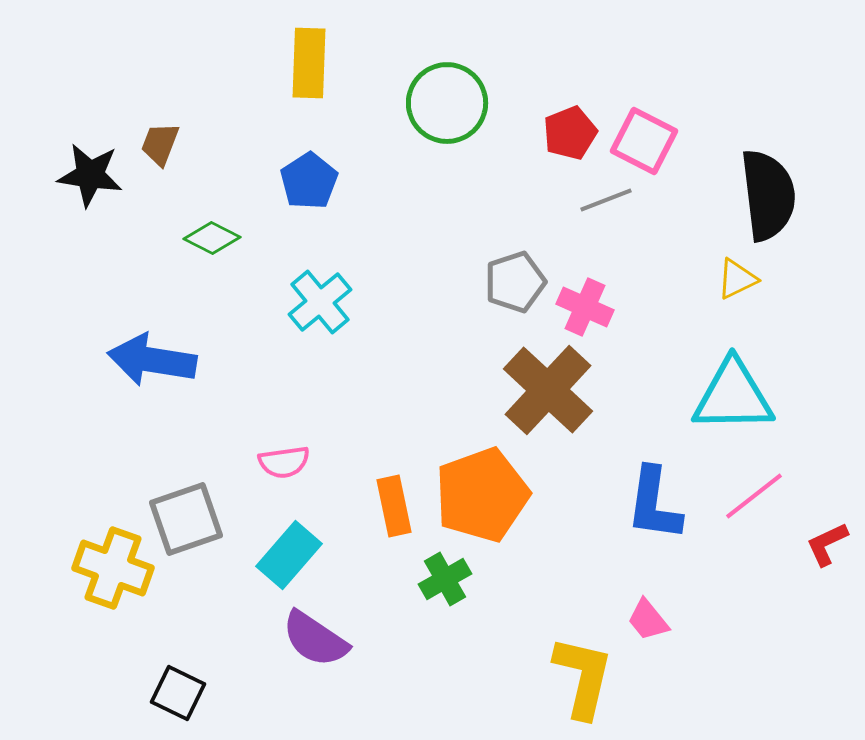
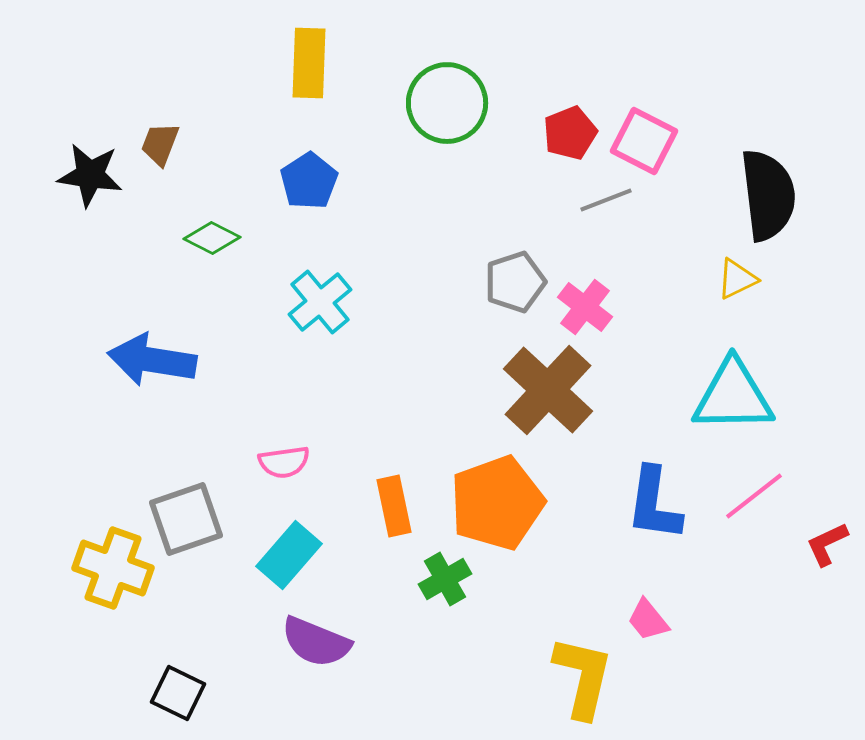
pink cross: rotated 14 degrees clockwise
orange pentagon: moved 15 px right, 8 px down
purple semicircle: moved 1 px right, 3 px down; rotated 12 degrees counterclockwise
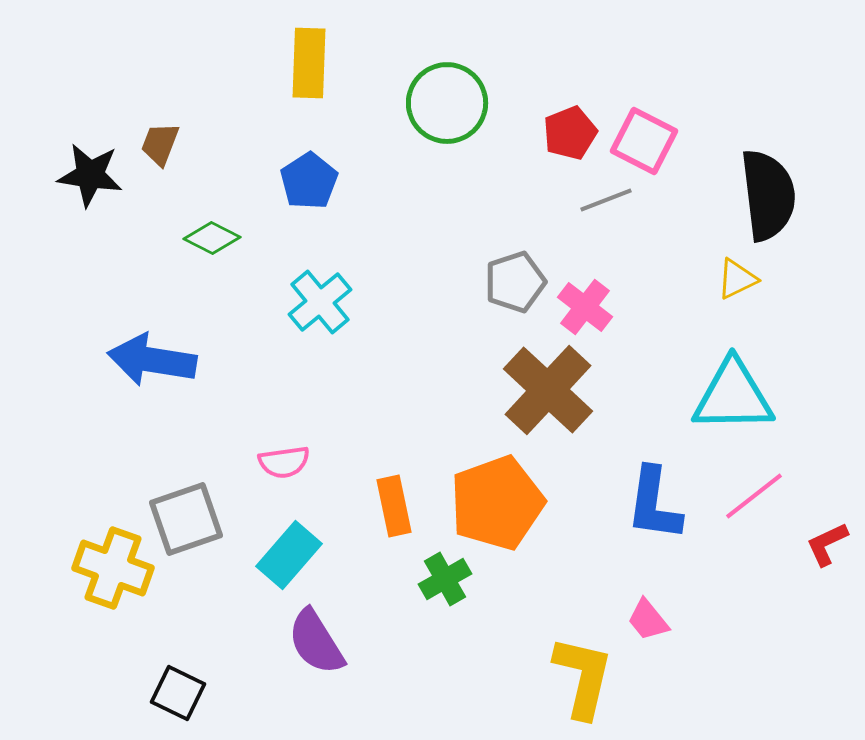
purple semicircle: rotated 36 degrees clockwise
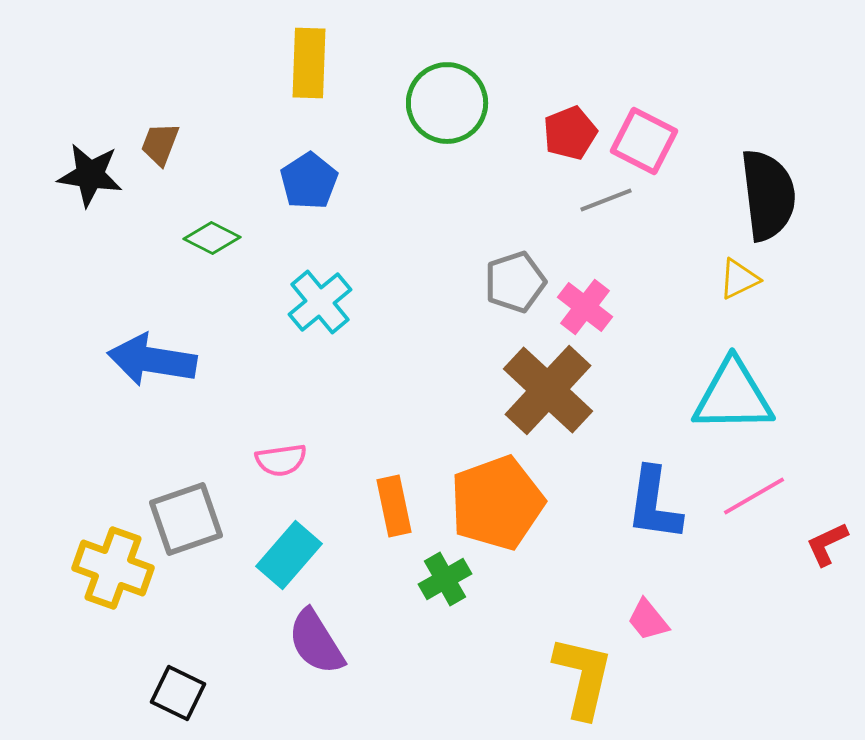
yellow triangle: moved 2 px right
pink semicircle: moved 3 px left, 2 px up
pink line: rotated 8 degrees clockwise
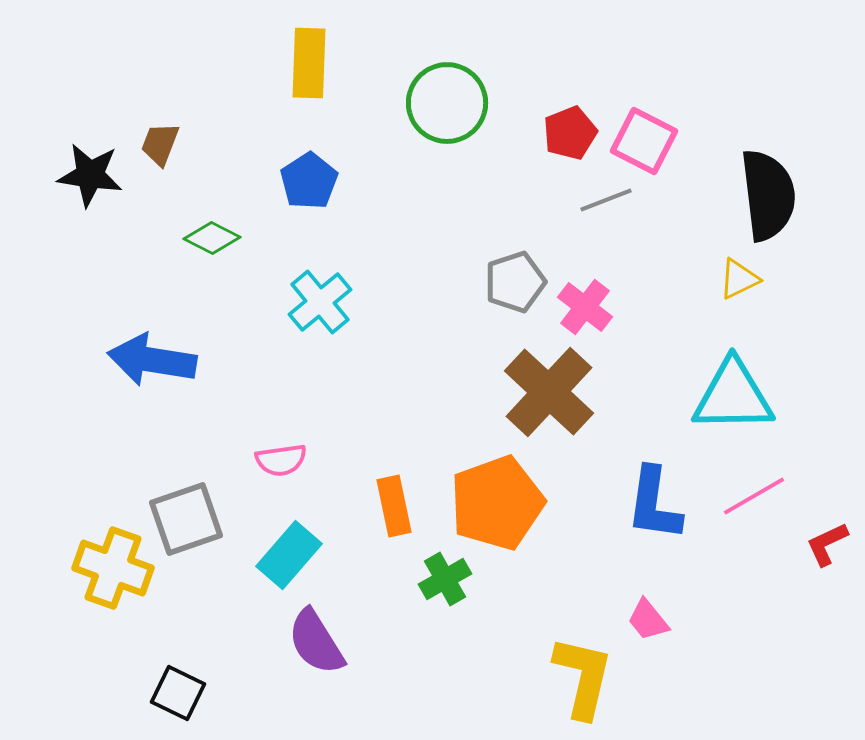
brown cross: moved 1 px right, 2 px down
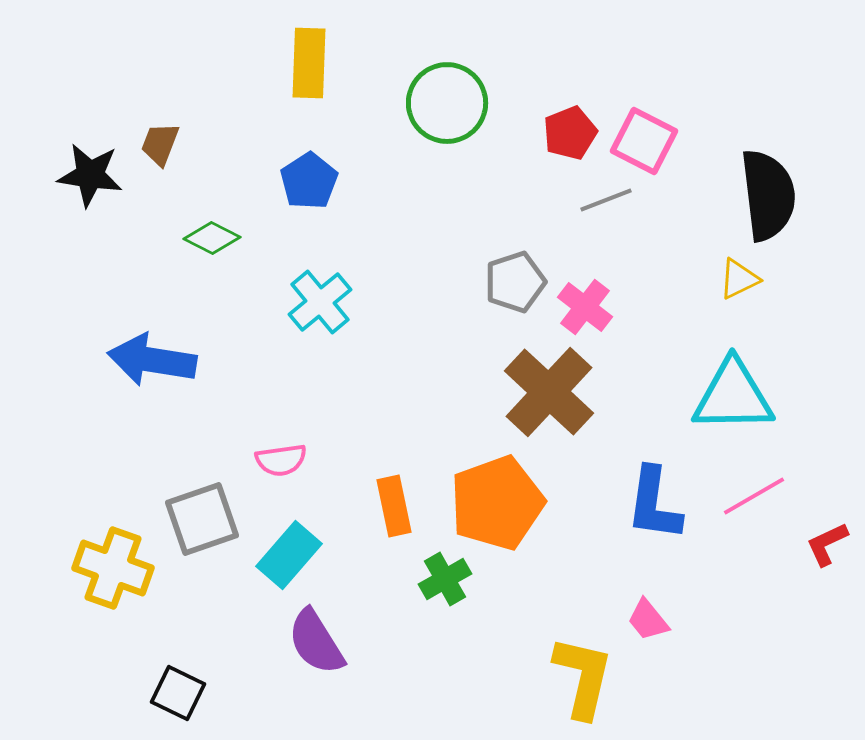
gray square: moved 16 px right
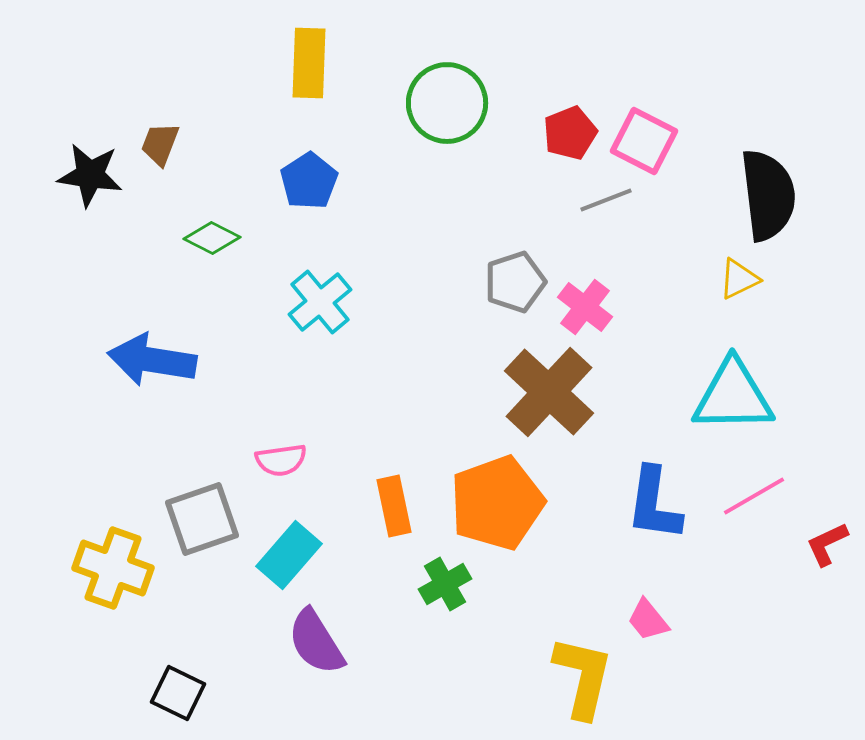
green cross: moved 5 px down
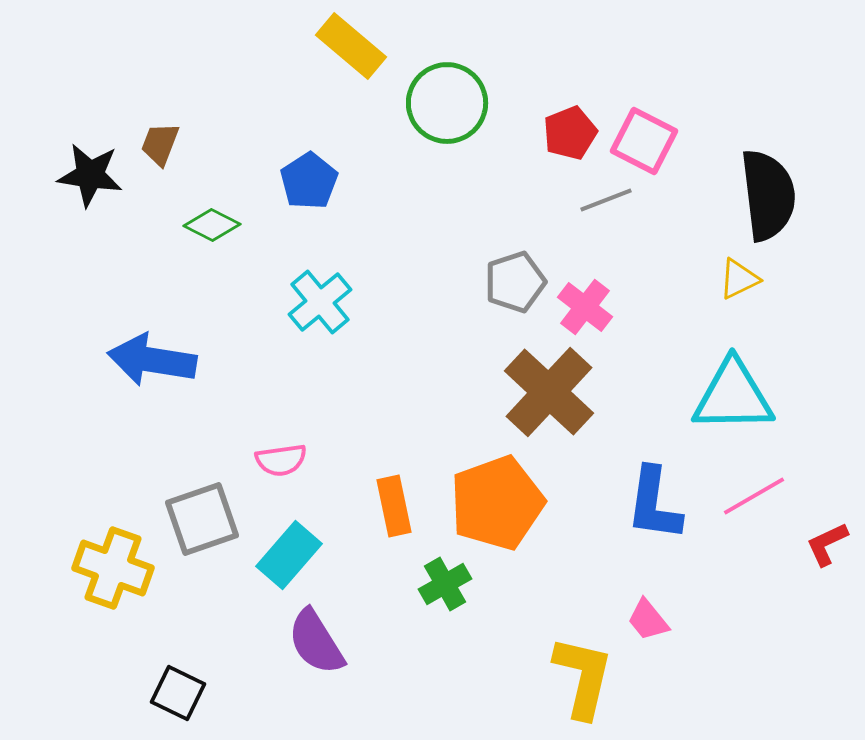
yellow rectangle: moved 42 px right, 17 px up; rotated 52 degrees counterclockwise
green diamond: moved 13 px up
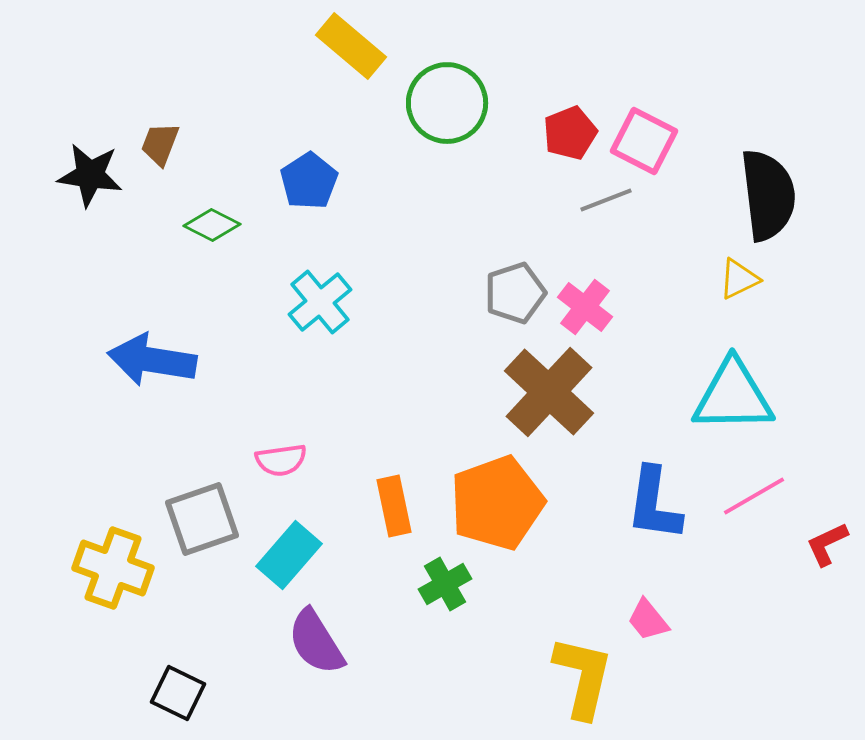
gray pentagon: moved 11 px down
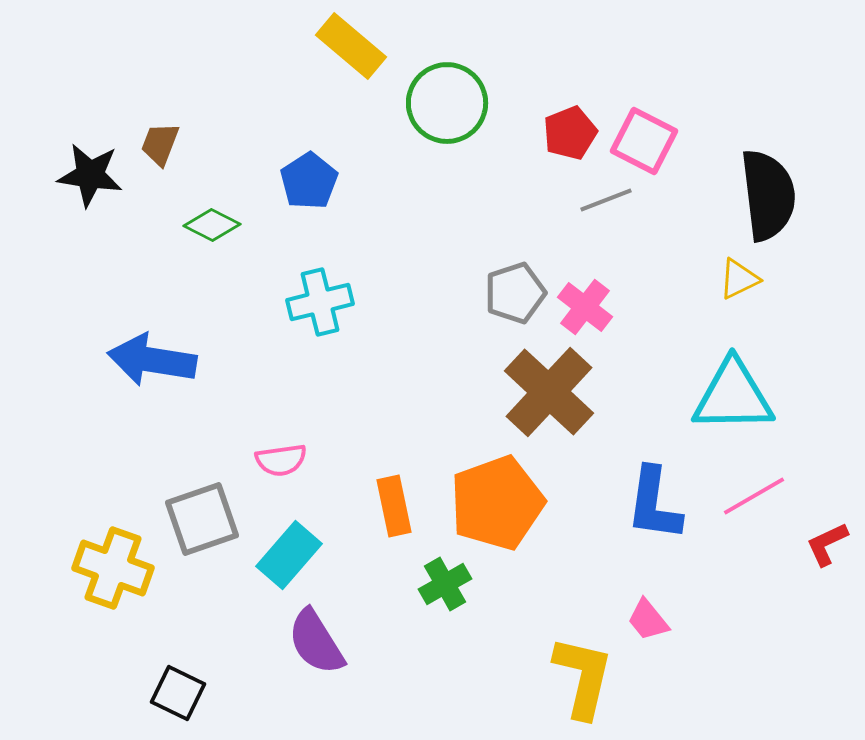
cyan cross: rotated 26 degrees clockwise
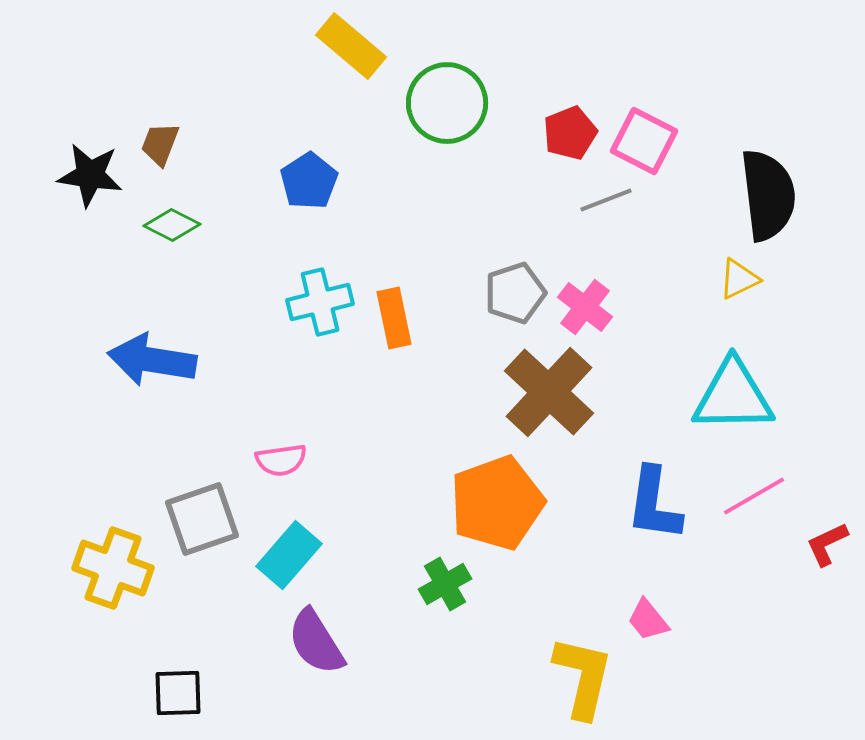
green diamond: moved 40 px left
orange rectangle: moved 188 px up
black square: rotated 28 degrees counterclockwise
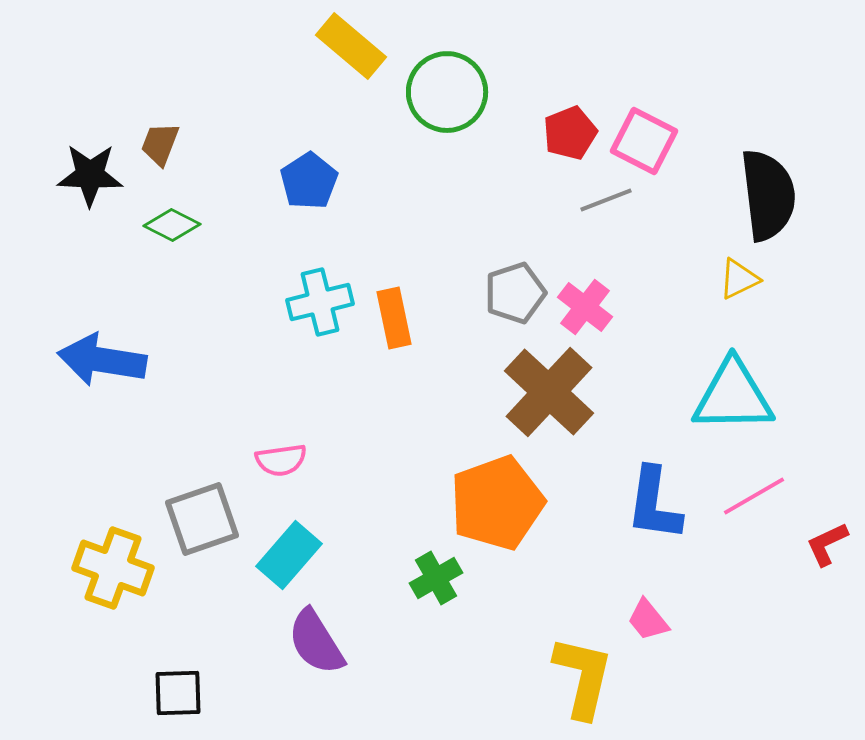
green circle: moved 11 px up
black star: rotated 6 degrees counterclockwise
blue arrow: moved 50 px left
green cross: moved 9 px left, 6 px up
